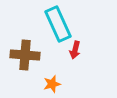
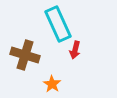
brown cross: rotated 12 degrees clockwise
orange star: rotated 24 degrees counterclockwise
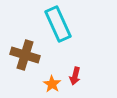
red arrow: moved 26 px down
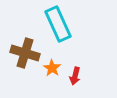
brown cross: moved 2 px up
orange star: moved 16 px up
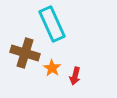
cyan rectangle: moved 6 px left
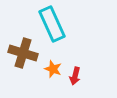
brown cross: moved 2 px left
orange star: moved 1 px right, 1 px down; rotated 12 degrees counterclockwise
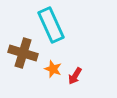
cyan rectangle: moved 1 px left, 1 px down
red arrow: rotated 18 degrees clockwise
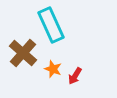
brown cross: rotated 24 degrees clockwise
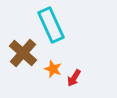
red arrow: moved 1 px left, 2 px down
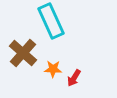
cyan rectangle: moved 4 px up
orange star: rotated 18 degrees counterclockwise
